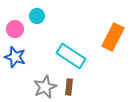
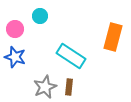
cyan circle: moved 3 px right
orange rectangle: rotated 12 degrees counterclockwise
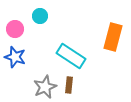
brown rectangle: moved 2 px up
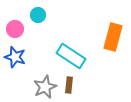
cyan circle: moved 2 px left, 1 px up
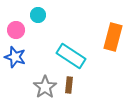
pink circle: moved 1 px right, 1 px down
gray star: rotated 10 degrees counterclockwise
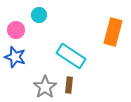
cyan circle: moved 1 px right
orange rectangle: moved 5 px up
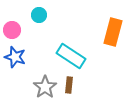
pink circle: moved 4 px left
